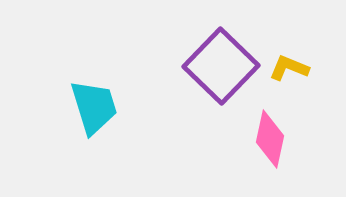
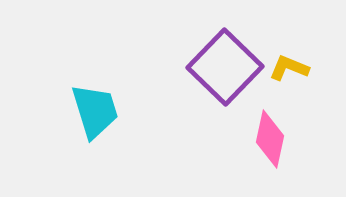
purple square: moved 4 px right, 1 px down
cyan trapezoid: moved 1 px right, 4 px down
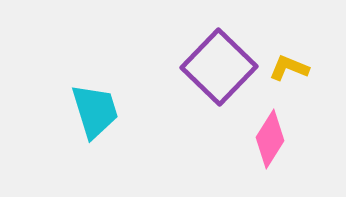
purple square: moved 6 px left
pink diamond: rotated 20 degrees clockwise
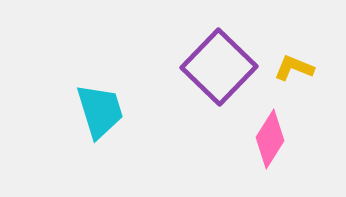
yellow L-shape: moved 5 px right
cyan trapezoid: moved 5 px right
